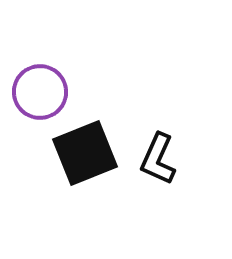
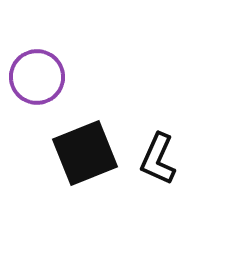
purple circle: moved 3 px left, 15 px up
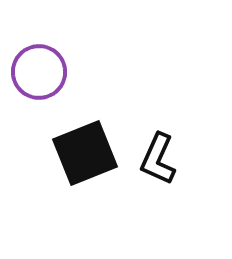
purple circle: moved 2 px right, 5 px up
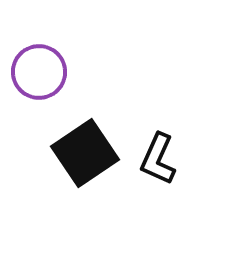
black square: rotated 12 degrees counterclockwise
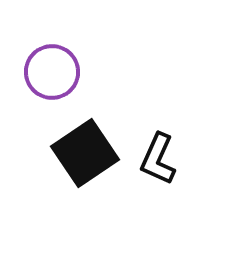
purple circle: moved 13 px right
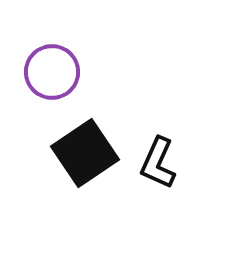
black L-shape: moved 4 px down
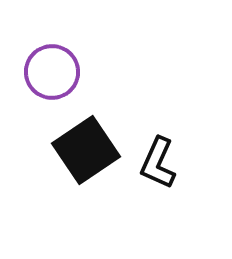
black square: moved 1 px right, 3 px up
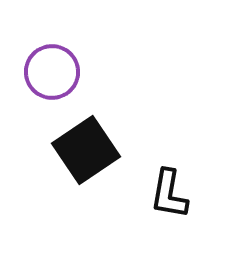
black L-shape: moved 11 px right, 31 px down; rotated 14 degrees counterclockwise
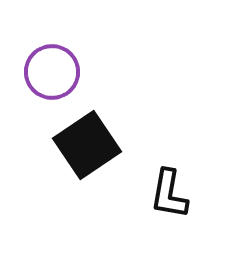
black square: moved 1 px right, 5 px up
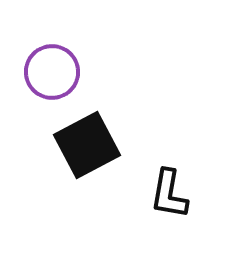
black square: rotated 6 degrees clockwise
